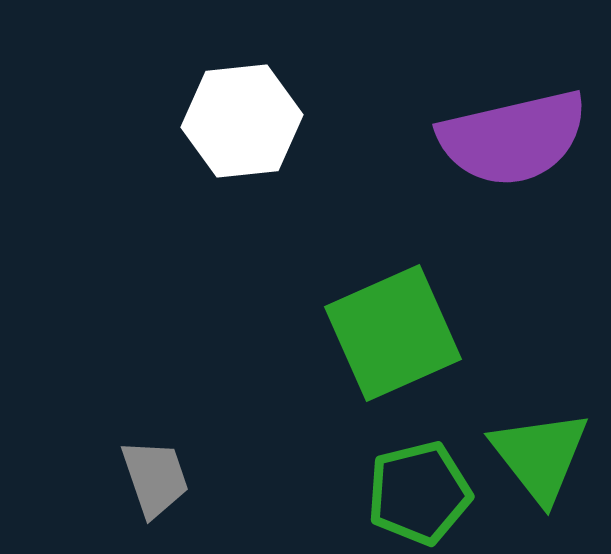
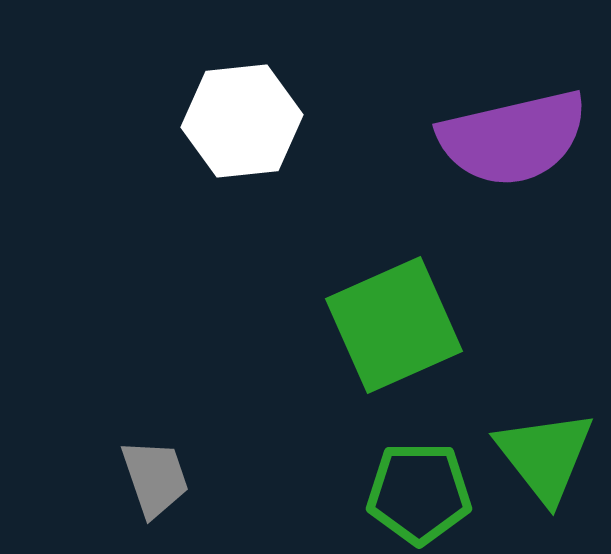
green square: moved 1 px right, 8 px up
green triangle: moved 5 px right
green pentagon: rotated 14 degrees clockwise
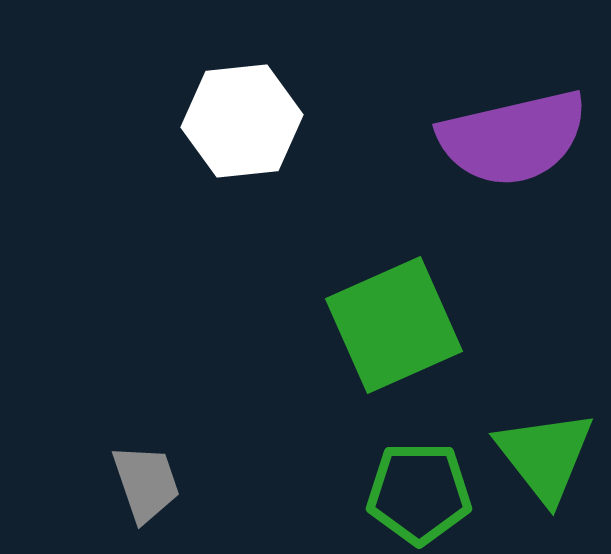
gray trapezoid: moved 9 px left, 5 px down
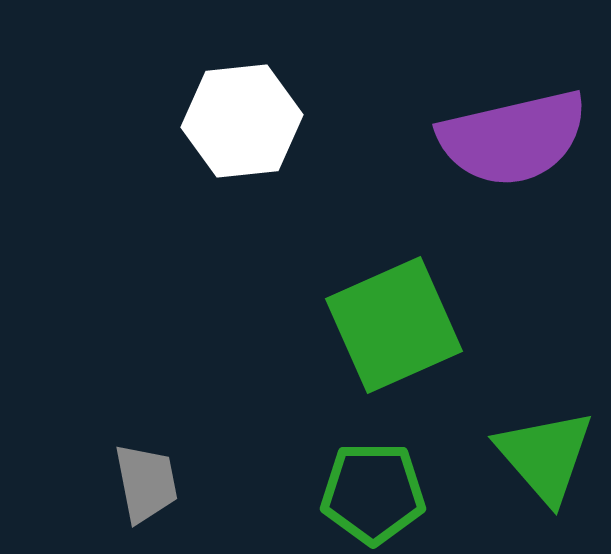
green triangle: rotated 3 degrees counterclockwise
gray trapezoid: rotated 8 degrees clockwise
green pentagon: moved 46 px left
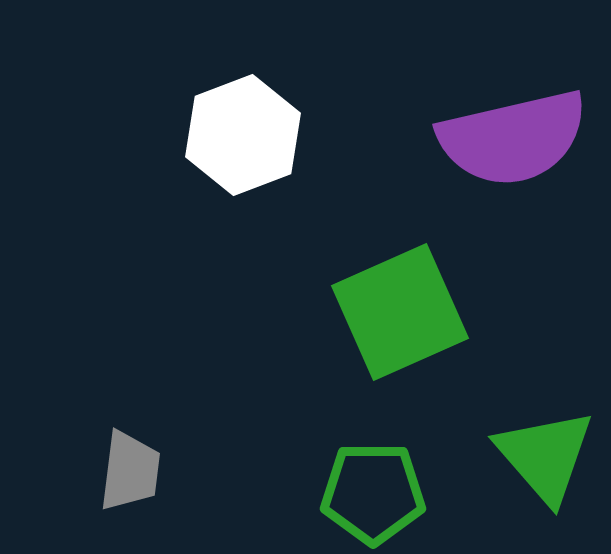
white hexagon: moved 1 px right, 14 px down; rotated 15 degrees counterclockwise
green square: moved 6 px right, 13 px up
gray trapezoid: moved 16 px left, 12 px up; rotated 18 degrees clockwise
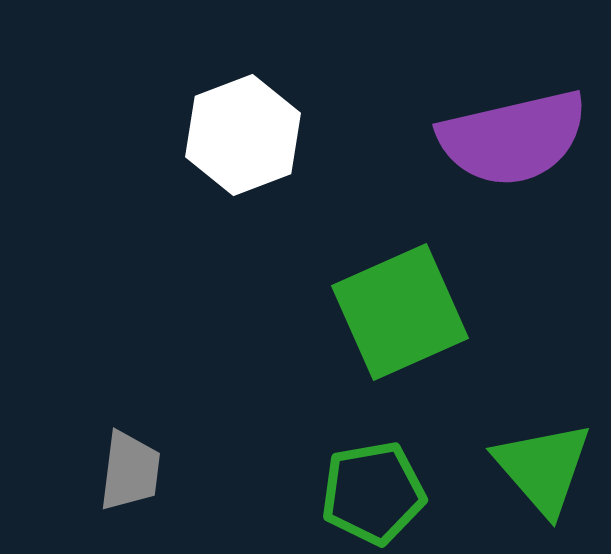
green triangle: moved 2 px left, 12 px down
green pentagon: rotated 10 degrees counterclockwise
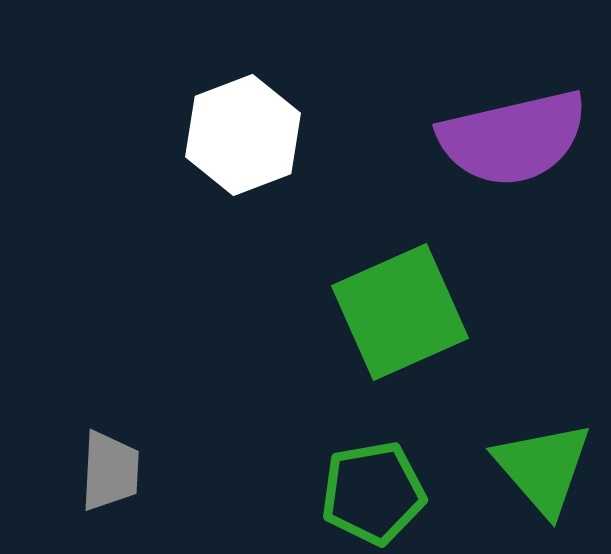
gray trapezoid: moved 20 px left; rotated 4 degrees counterclockwise
